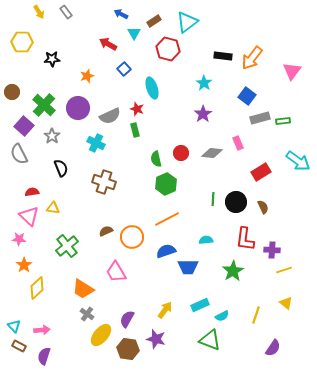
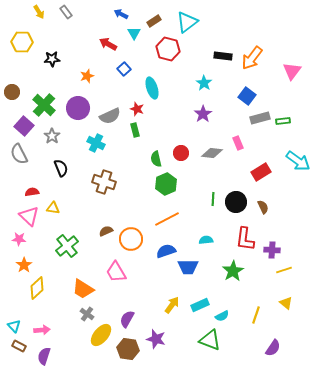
orange circle at (132, 237): moved 1 px left, 2 px down
yellow arrow at (165, 310): moved 7 px right, 5 px up
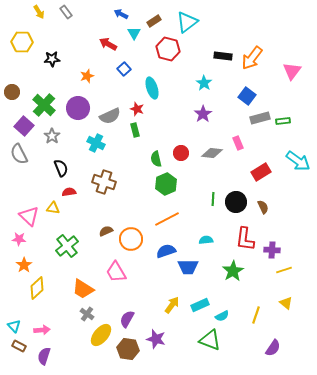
red semicircle at (32, 192): moved 37 px right
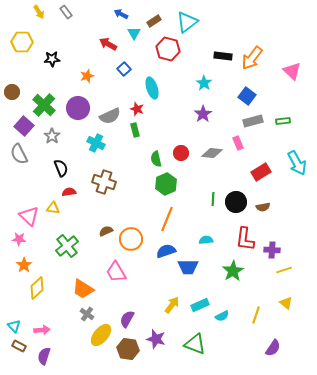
pink triangle at (292, 71): rotated 24 degrees counterclockwise
gray rectangle at (260, 118): moved 7 px left, 3 px down
cyan arrow at (298, 161): moved 1 px left, 2 px down; rotated 25 degrees clockwise
brown semicircle at (263, 207): rotated 104 degrees clockwise
orange line at (167, 219): rotated 40 degrees counterclockwise
green triangle at (210, 340): moved 15 px left, 4 px down
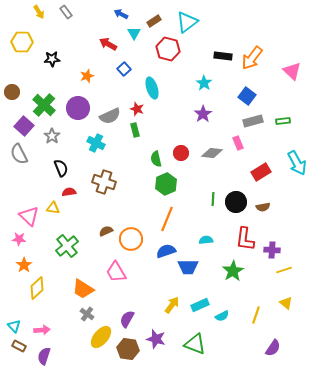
yellow ellipse at (101, 335): moved 2 px down
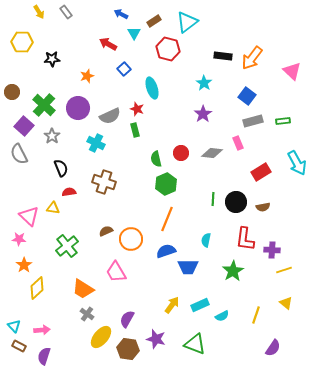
cyan semicircle at (206, 240): rotated 72 degrees counterclockwise
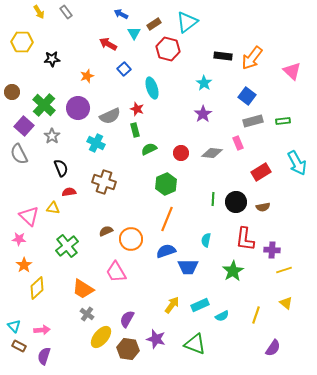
brown rectangle at (154, 21): moved 3 px down
green semicircle at (156, 159): moved 7 px left, 10 px up; rotated 77 degrees clockwise
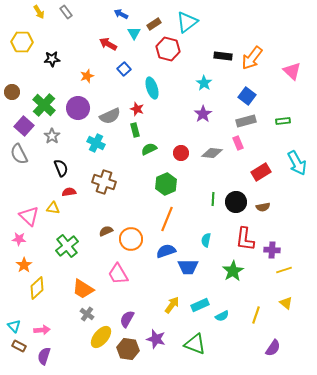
gray rectangle at (253, 121): moved 7 px left
pink trapezoid at (116, 272): moved 2 px right, 2 px down
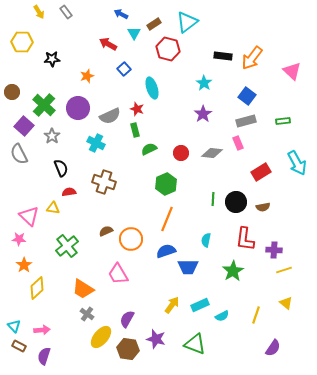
purple cross at (272, 250): moved 2 px right
